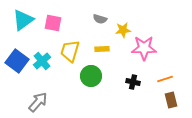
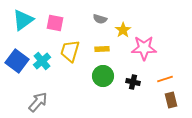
pink square: moved 2 px right
yellow star: rotated 28 degrees counterclockwise
green circle: moved 12 px right
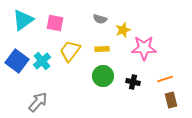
yellow star: rotated 14 degrees clockwise
yellow trapezoid: rotated 20 degrees clockwise
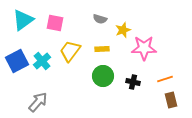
blue square: rotated 25 degrees clockwise
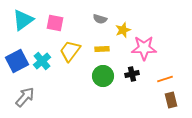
black cross: moved 1 px left, 8 px up; rotated 24 degrees counterclockwise
gray arrow: moved 13 px left, 5 px up
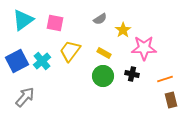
gray semicircle: rotated 48 degrees counterclockwise
yellow star: rotated 14 degrees counterclockwise
yellow rectangle: moved 2 px right, 4 px down; rotated 32 degrees clockwise
black cross: rotated 24 degrees clockwise
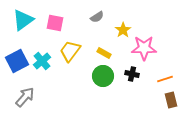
gray semicircle: moved 3 px left, 2 px up
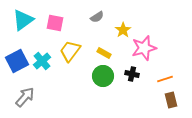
pink star: rotated 15 degrees counterclockwise
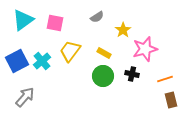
pink star: moved 1 px right, 1 px down
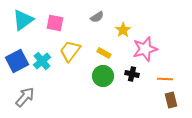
orange line: rotated 21 degrees clockwise
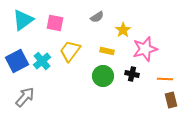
yellow rectangle: moved 3 px right, 2 px up; rotated 16 degrees counterclockwise
